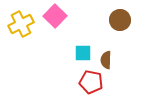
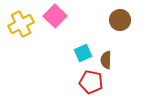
cyan square: rotated 24 degrees counterclockwise
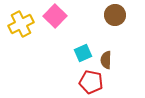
brown circle: moved 5 px left, 5 px up
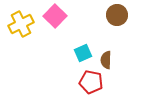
brown circle: moved 2 px right
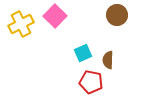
brown semicircle: moved 2 px right
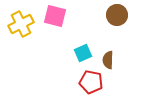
pink square: rotated 30 degrees counterclockwise
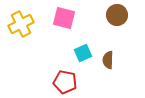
pink square: moved 9 px right, 2 px down
red pentagon: moved 26 px left
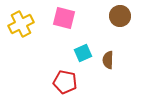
brown circle: moved 3 px right, 1 px down
